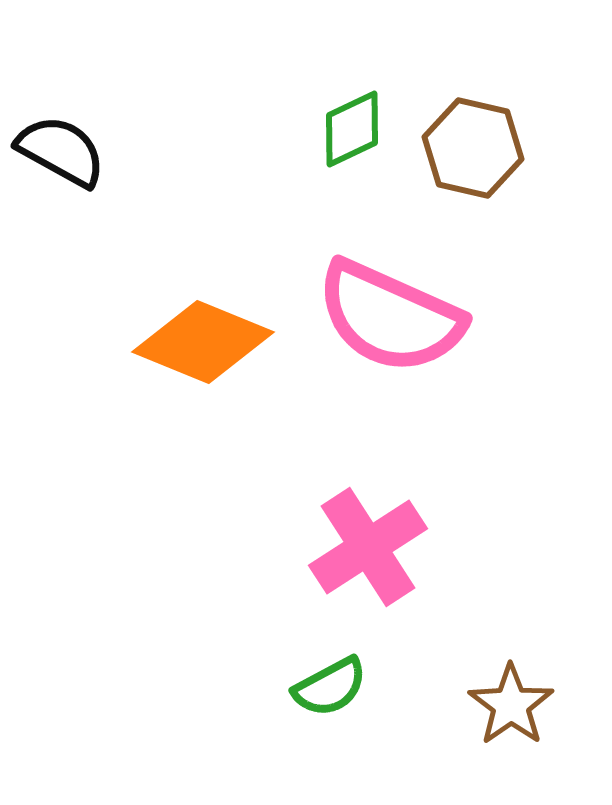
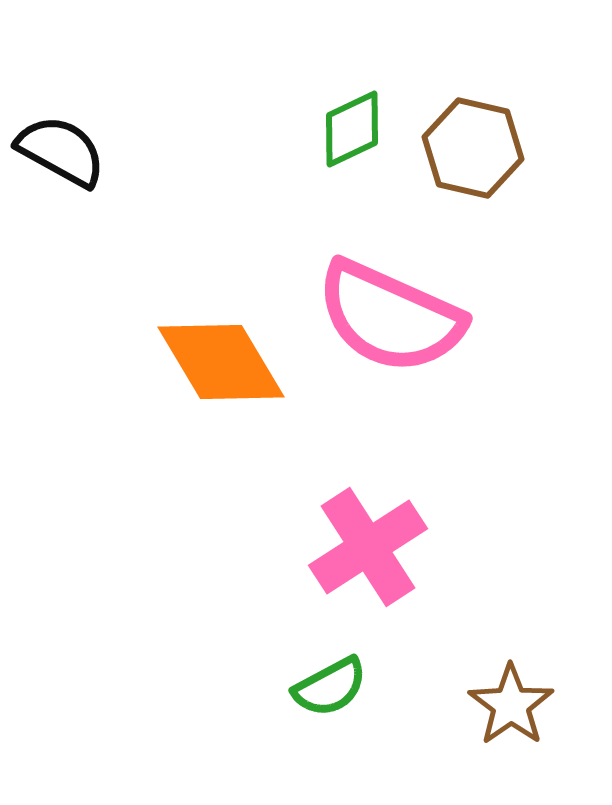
orange diamond: moved 18 px right, 20 px down; rotated 37 degrees clockwise
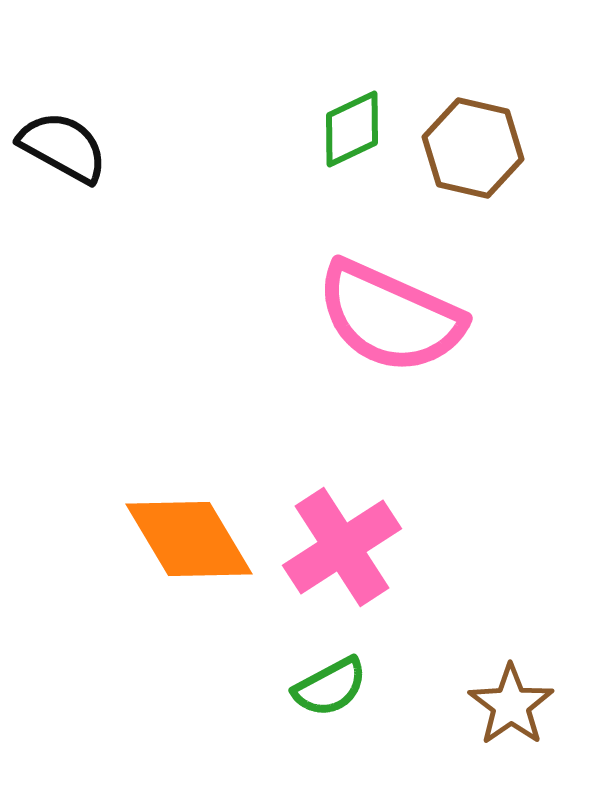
black semicircle: moved 2 px right, 4 px up
orange diamond: moved 32 px left, 177 px down
pink cross: moved 26 px left
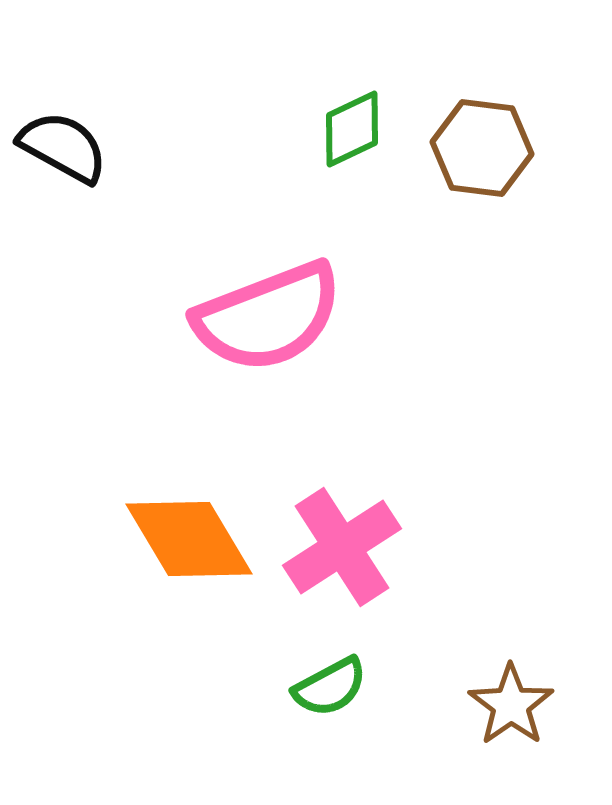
brown hexagon: moved 9 px right; rotated 6 degrees counterclockwise
pink semicircle: moved 122 px left; rotated 45 degrees counterclockwise
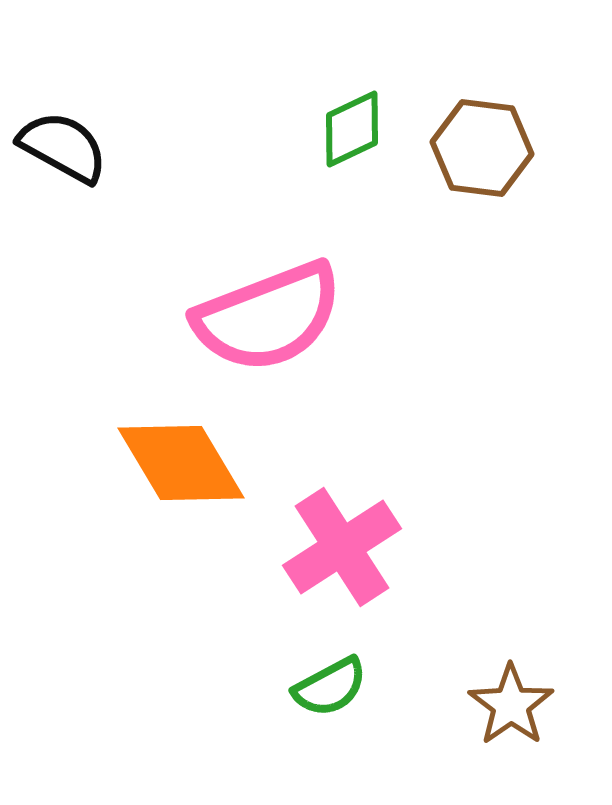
orange diamond: moved 8 px left, 76 px up
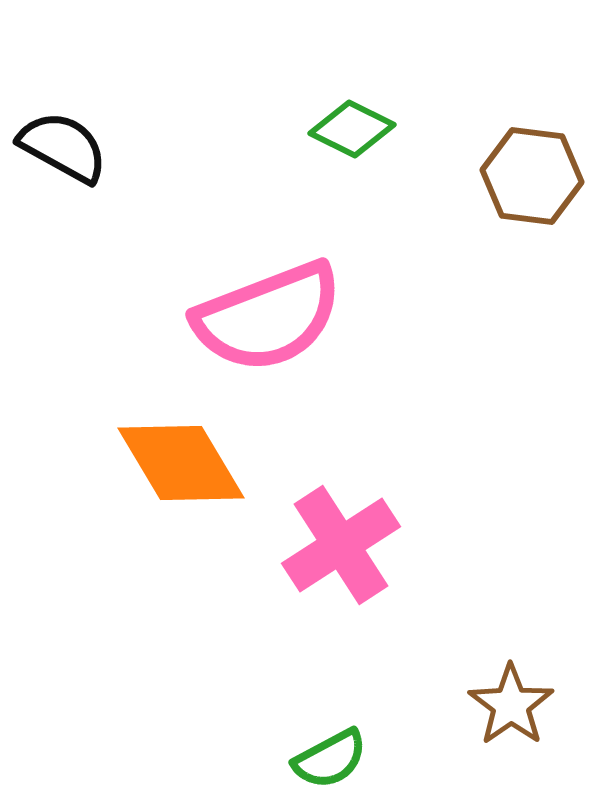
green diamond: rotated 52 degrees clockwise
brown hexagon: moved 50 px right, 28 px down
pink cross: moved 1 px left, 2 px up
green semicircle: moved 72 px down
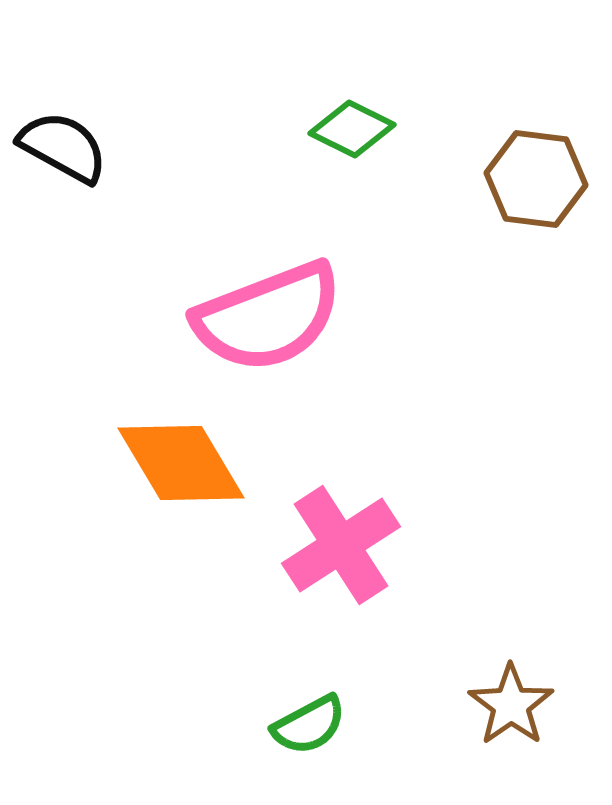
brown hexagon: moved 4 px right, 3 px down
green semicircle: moved 21 px left, 34 px up
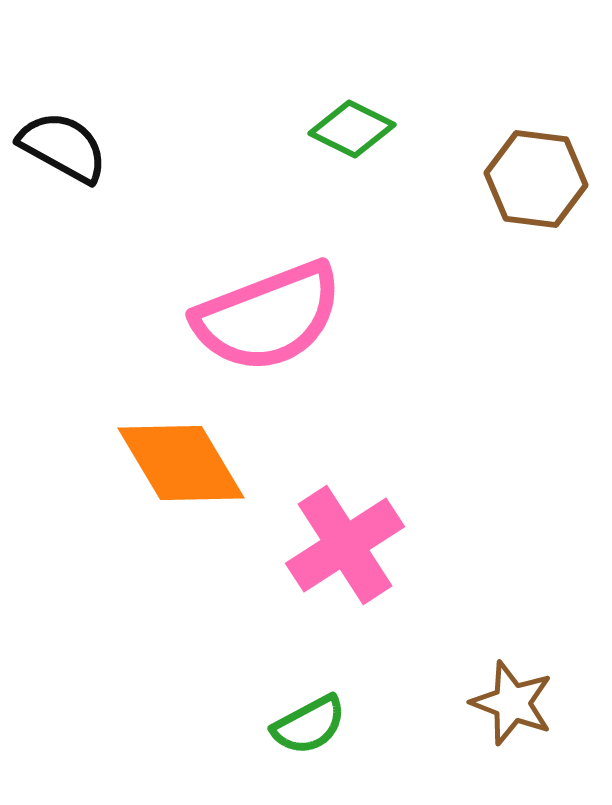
pink cross: moved 4 px right
brown star: moved 1 px right, 2 px up; rotated 16 degrees counterclockwise
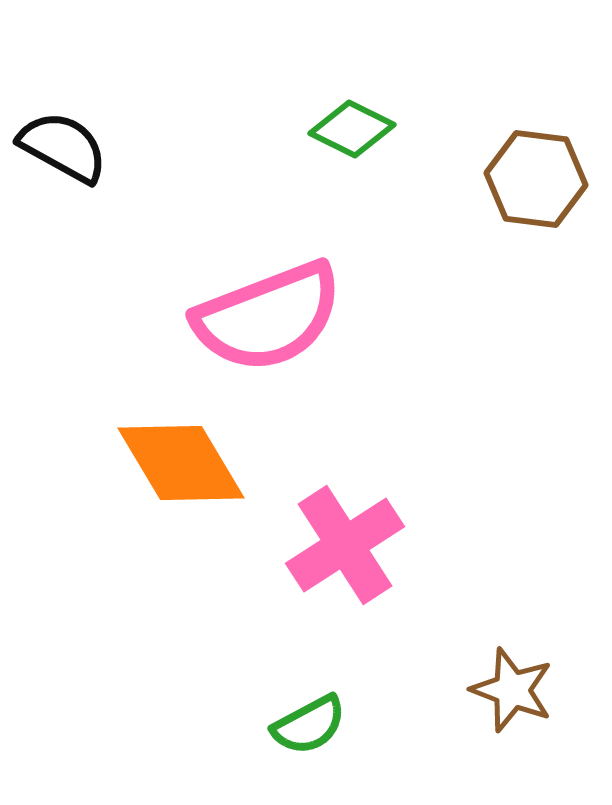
brown star: moved 13 px up
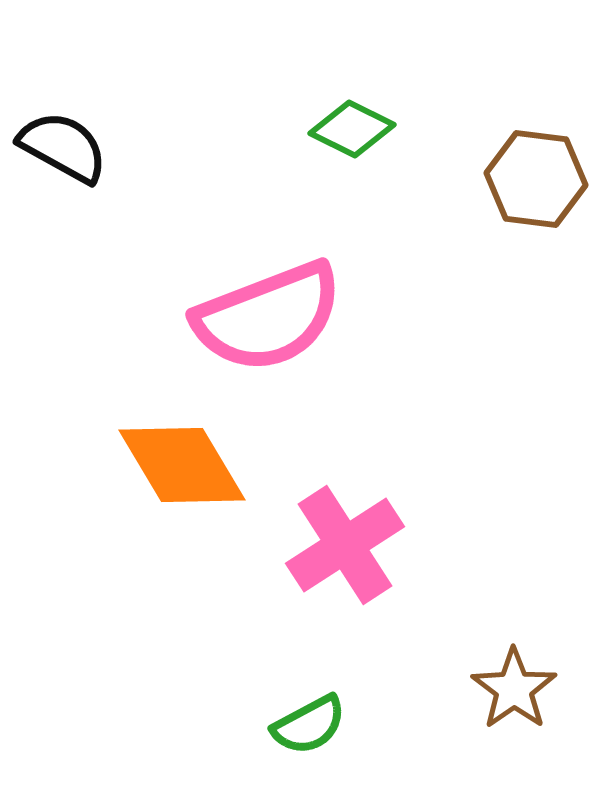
orange diamond: moved 1 px right, 2 px down
brown star: moved 2 px right, 1 px up; rotated 16 degrees clockwise
